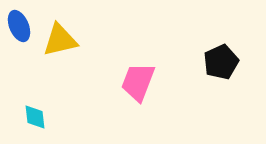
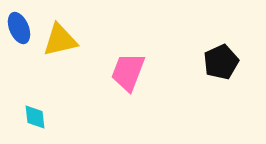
blue ellipse: moved 2 px down
pink trapezoid: moved 10 px left, 10 px up
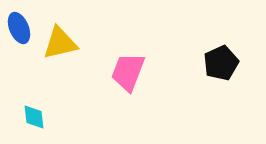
yellow triangle: moved 3 px down
black pentagon: moved 1 px down
cyan diamond: moved 1 px left
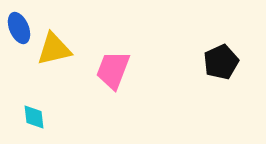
yellow triangle: moved 6 px left, 6 px down
black pentagon: moved 1 px up
pink trapezoid: moved 15 px left, 2 px up
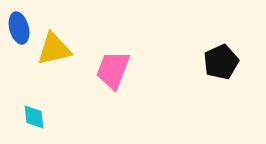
blue ellipse: rotated 8 degrees clockwise
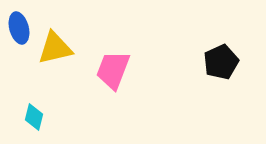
yellow triangle: moved 1 px right, 1 px up
cyan diamond: rotated 20 degrees clockwise
